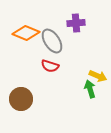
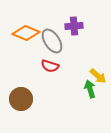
purple cross: moved 2 px left, 3 px down
yellow arrow: rotated 18 degrees clockwise
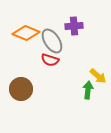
red semicircle: moved 6 px up
green arrow: moved 2 px left, 1 px down; rotated 24 degrees clockwise
brown circle: moved 10 px up
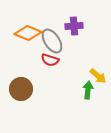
orange diamond: moved 2 px right
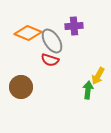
yellow arrow: rotated 78 degrees clockwise
brown circle: moved 2 px up
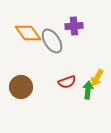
orange diamond: rotated 32 degrees clockwise
red semicircle: moved 17 px right, 22 px down; rotated 36 degrees counterclockwise
yellow arrow: moved 1 px left, 2 px down
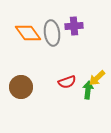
gray ellipse: moved 8 px up; rotated 25 degrees clockwise
yellow arrow: rotated 18 degrees clockwise
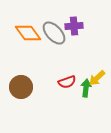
gray ellipse: moved 2 px right; rotated 35 degrees counterclockwise
green arrow: moved 2 px left, 2 px up
